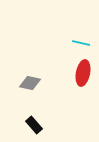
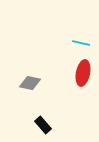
black rectangle: moved 9 px right
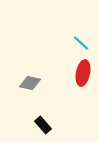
cyan line: rotated 30 degrees clockwise
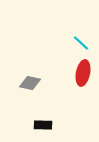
black rectangle: rotated 48 degrees counterclockwise
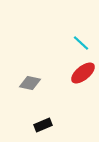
red ellipse: rotated 40 degrees clockwise
black rectangle: rotated 24 degrees counterclockwise
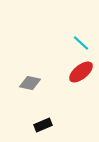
red ellipse: moved 2 px left, 1 px up
